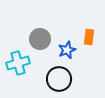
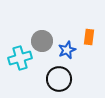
gray circle: moved 2 px right, 2 px down
cyan cross: moved 2 px right, 5 px up
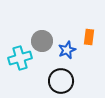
black circle: moved 2 px right, 2 px down
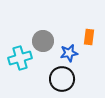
gray circle: moved 1 px right
blue star: moved 2 px right, 3 px down; rotated 12 degrees clockwise
black circle: moved 1 px right, 2 px up
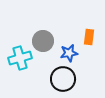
black circle: moved 1 px right
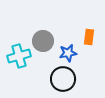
blue star: moved 1 px left
cyan cross: moved 1 px left, 2 px up
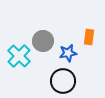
cyan cross: rotated 30 degrees counterclockwise
black circle: moved 2 px down
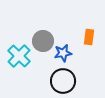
blue star: moved 5 px left
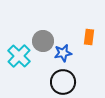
black circle: moved 1 px down
